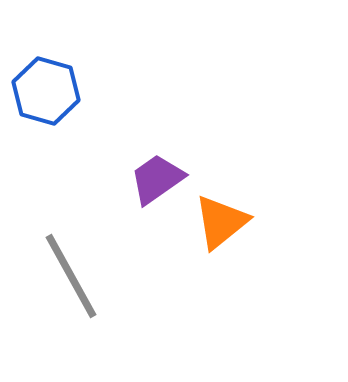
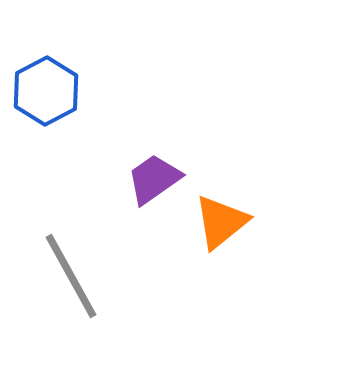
blue hexagon: rotated 16 degrees clockwise
purple trapezoid: moved 3 px left
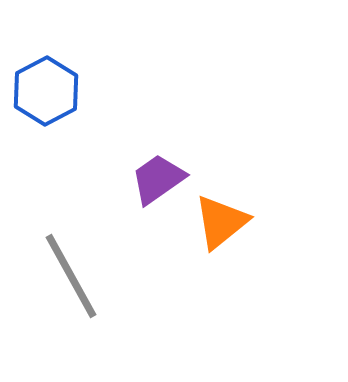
purple trapezoid: moved 4 px right
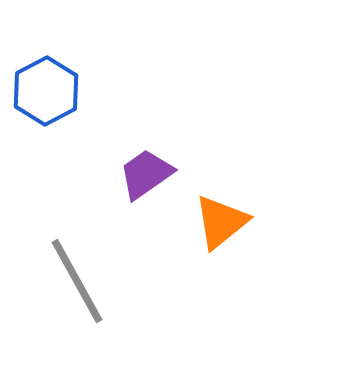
purple trapezoid: moved 12 px left, 5 px up
gray line: moved 6 px right, 5 px down
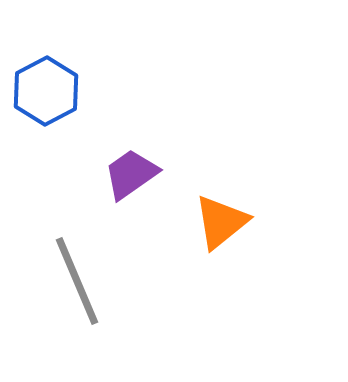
purple trapezoid: moved 15 px left
gray line: rotated 6 degrees clockwise
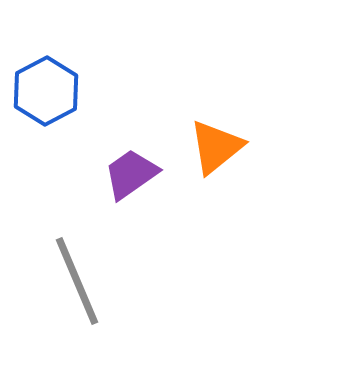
orange triangle: moved 5 px left, 75 px up
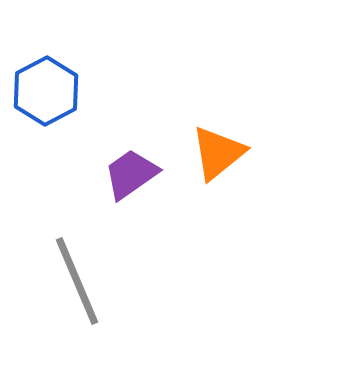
orange triangle: moved 2 px right, 6 px down
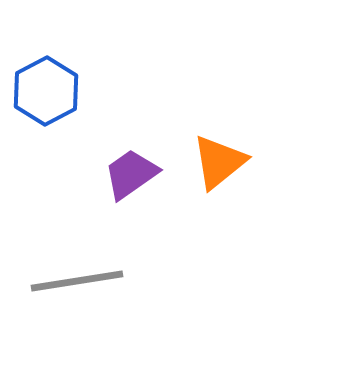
orange triangle: moved 1 px right, 9 px down
gray line: rotated 76 degrees counterclockwise
